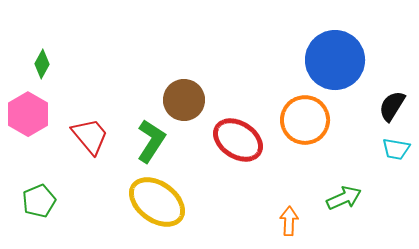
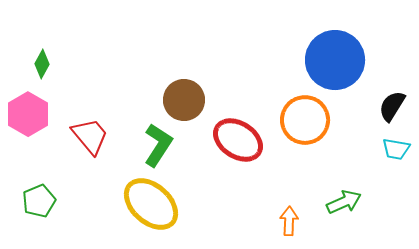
green L-shape: moved 7 px right, 4 px down
green arrow: moved 4 px down
yellow ellipse: moved 6 px left, 2 px down; rotated 6 degrees clockwise
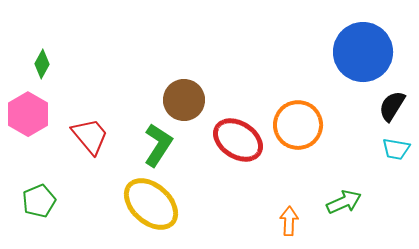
blue circle: moved 28 px right, 8 px up
orange circle: moved 7 px left, 5 px down
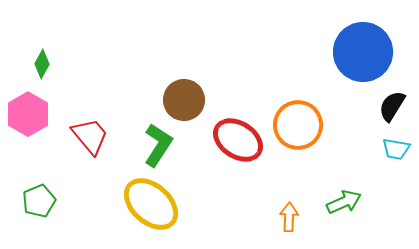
orange arrow: moved 4 px up
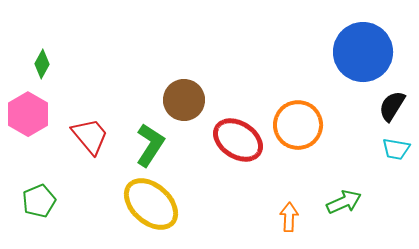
green L-shape: moved 8 px left
